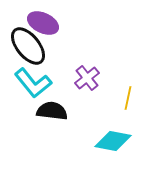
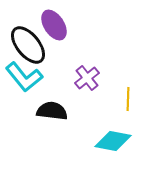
purple ellipse: moved 11 px right, 2 px down; rotated 32 degrees clockwise
black ellipse: moved 1 px up
cyan L-shape: moved 9 px left, 6 px up
yellow line: moved 1 px down; rotated 10 degrees counterclockwise
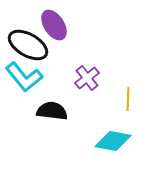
black ellipse: rotated 21 degrees counterclockwise
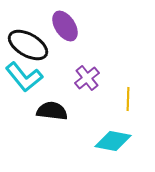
purple ellipse: moved 11 px right, 1 px down
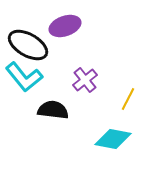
purple ellipse: rotated 76 degrees counterclockwise
purple cross: moved 2 px left, 2 px down
yellow line: rotated 25 degrees clockwise
black semicircle: moved 1 px right, 1 px up
cyan diamond: moved 2 px up
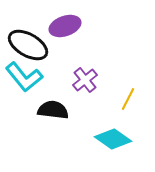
cyan diamond: rotated 24 degrees clockwise
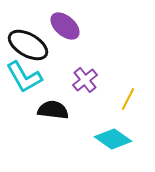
purple ellipse: rotated 60 degrees clockwise
cyan L-shape: rotated 9 degrees clockwise
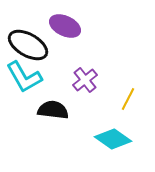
purple ellipse: rotated 16 degrees counterclockwise
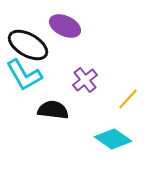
cyan L-shape: moved 2 px up
yellow line: rotated 15 degrees clockwise
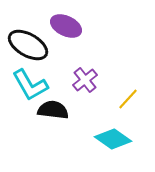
purple ellipse: moved 1 px right
cyan L-shape: moved 6 px right, 10 px down
